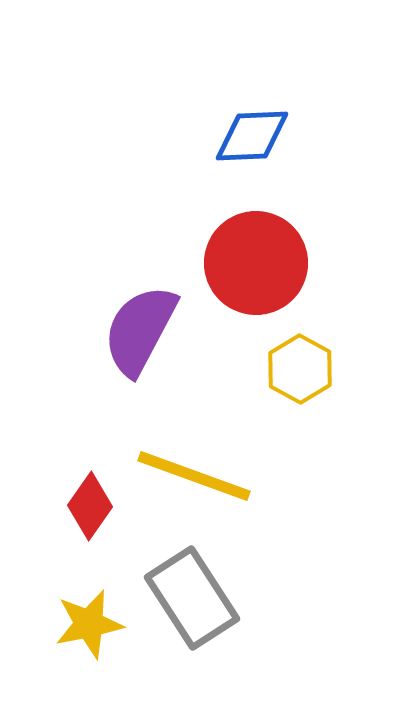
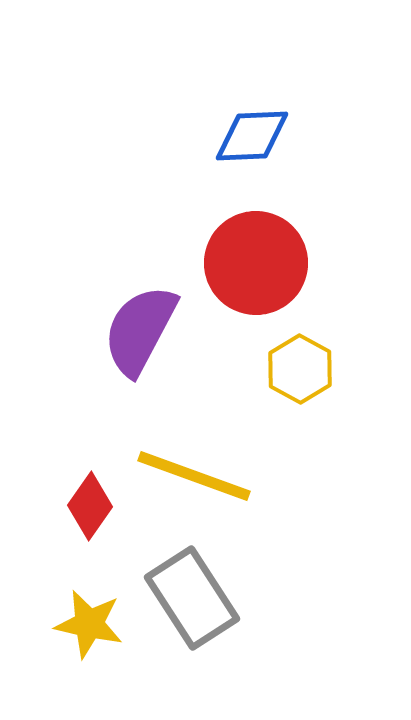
yellow star: rotated 24 degrees clockwise
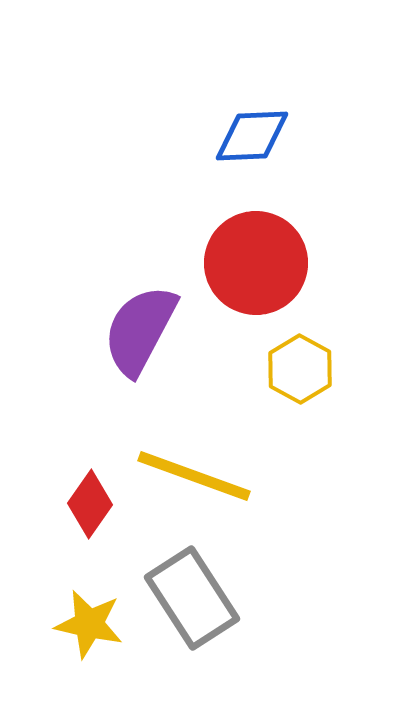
red diamond: moved 2 px up
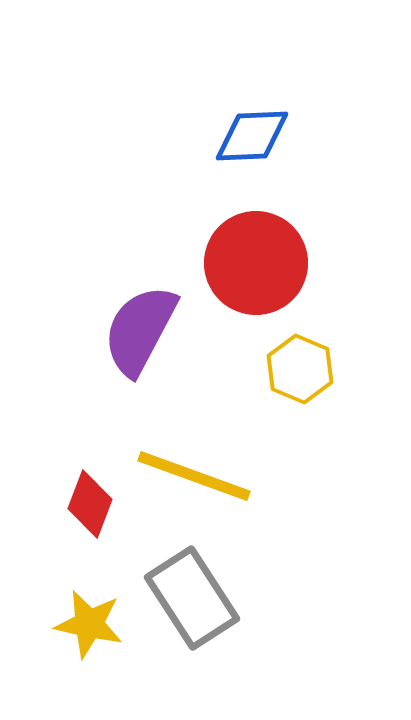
yellow hexagon: rotated 6 degrees counterclockwise
red diamond: rotated 14 degrees counterclockwise
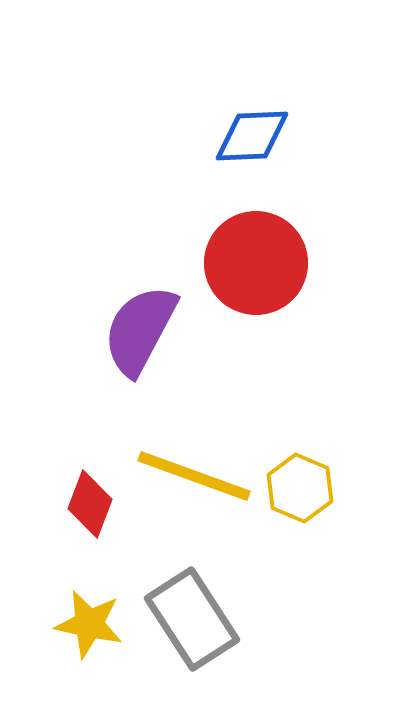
yellow hexagon: moved 119 px down
gray rectangle: moved 21 px down
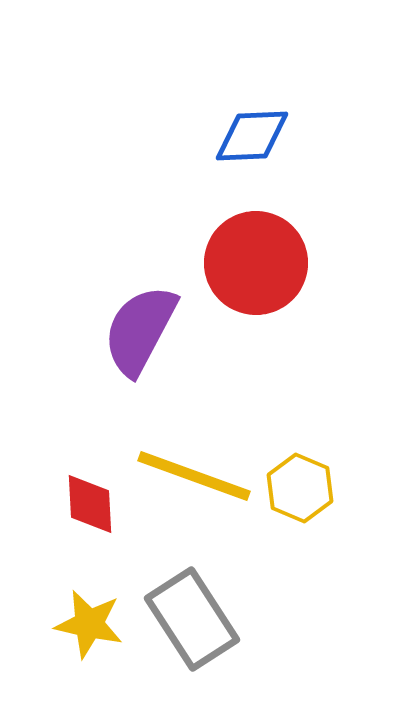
red diamond: rotated 24 degrees counterclockwise
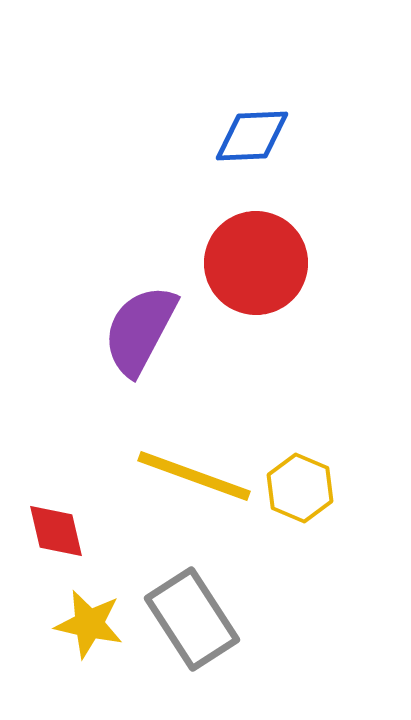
red diamond: moved 34 px left, 27 px down; rotated 10 degrees counterclockwise
